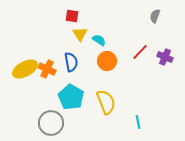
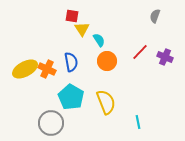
yellow triangle: moved 2 px right, 5 px up
cyan semicircle: rotated 24 degrees clockwise
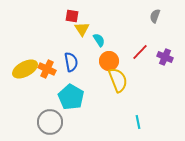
orange circle: moved 2 px right
yellow semicircle: moved 12 px right, 22 px up
gray circle: moved 1 px left, 1 px up
